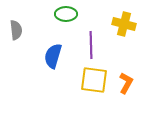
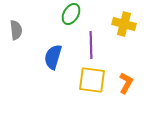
green ellipse: moved 5 px right; rotated 60 degrees counterclockwise
blue semicircle: moved 1 px down
yellow square: moved 2 px left
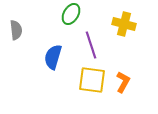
purple line: rotated 16 degrees counterclockwise
orange L-shape: moved 3 px left, 1 px up
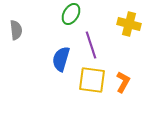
yellow cross: moved 5 px right
blue semicircle: moved 8 px right, 2 px down
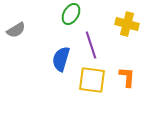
yellow cross: moved 2 px left
gray semicircle: rotated 66 degrees clockwise
orange L-shape: moved 4 px right, 5 px up; rotated 25 degrees counterclockwise
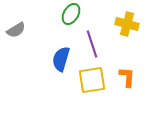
purple line: moved 1 px right, 1 px up
yellow square: rotated 16 degrees counterclockwise
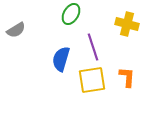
purple line: moved 1 px right, 3 px down
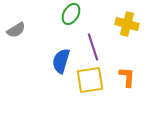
blue semicircle: moved 2 px down
yellow square: moved 2 px left
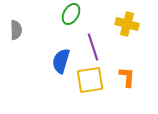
gray semicircle: rotated 60 degrees counterclockwise
